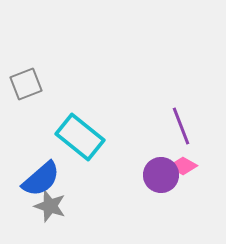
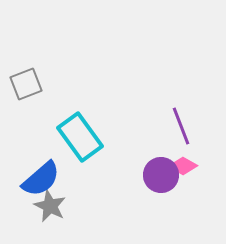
cyan rectangle: rotated 15 degrees clockwise
gray star: rotated 8 degrees clockwise
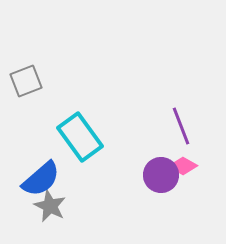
gray square: moved 3 px up
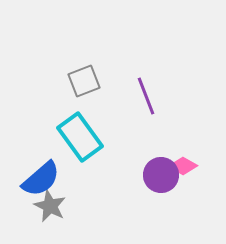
gray square: moved 58 px right
purple line: moved 35 px left, 30 px up
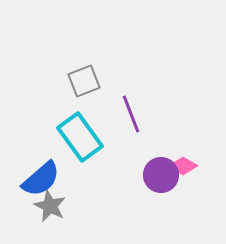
purple line: moved 15 px left, 18 px down
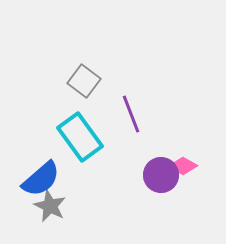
gray square: rotated 32 degrees counterclockwise
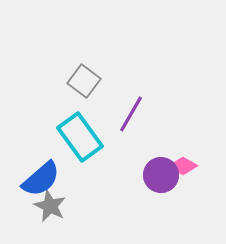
purple line: rotated 51 degrees clockwise
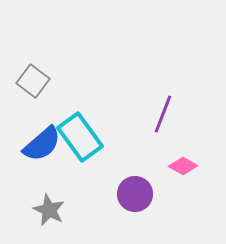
gray square: moved 51 px left
purple line: moved 32 px right; rotated 9 degrees counterclockwise
purple circle: moved 26 px left, 19 px down
blue semicircle: moved 1 px right, 35 px up
gray star: moved 1 px left, 4 px down
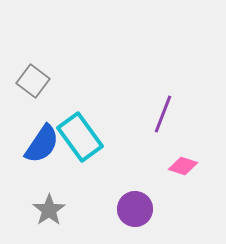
blue semicircle: rotated 15 degrees counterclockwise
pink diamond: rotated 12 degrees counterclockwise
purple circle: moved 15 px down
gray star: rotated 12 degrees clockwise
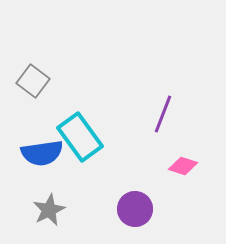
blue semicircle: moved 9 px down; rotated 48 degrees clockwise
gray star: rotated 8 degrees clockwise
